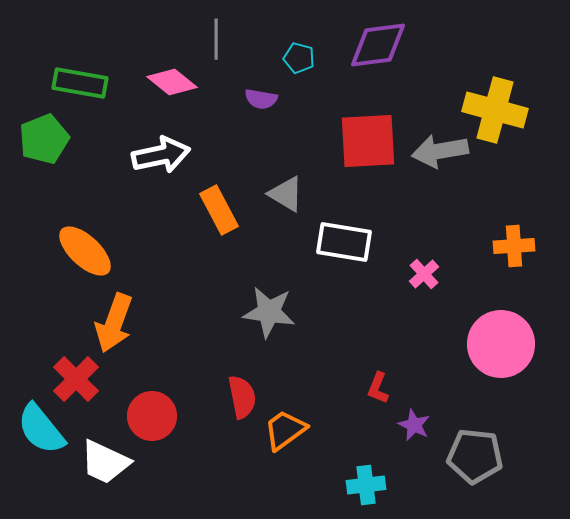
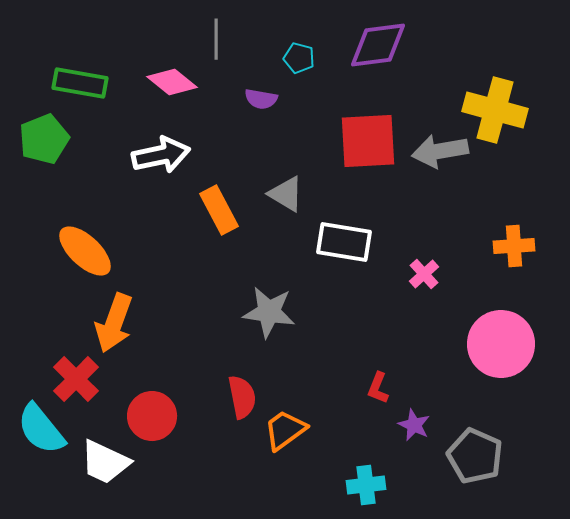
gray pentagon: rotated 18 degrees clockwise
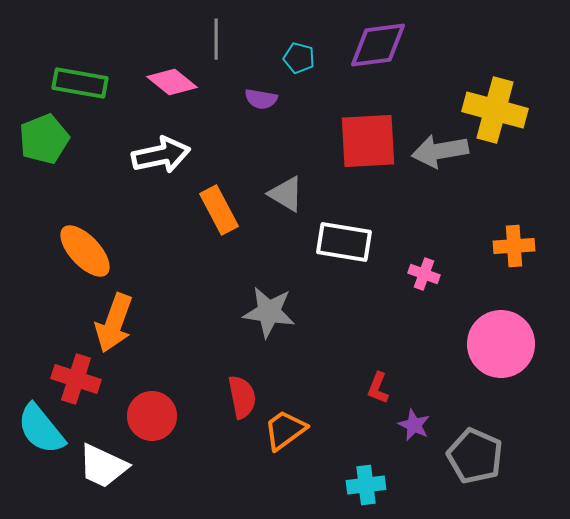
orange ellipse: rotated 4 degrees clockwise
pink cross: rotated 28 degrees counterclockwise
red cross: rotated 27 degrees counterclockwise
white trapezoid: moved 2 px left, 4 px down
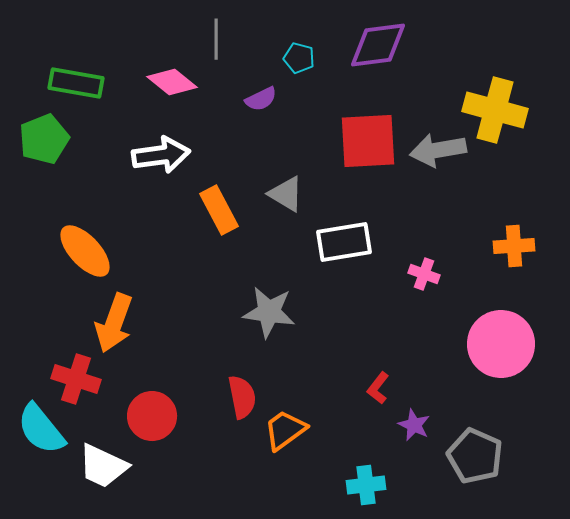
green rectangle: moved 4 px left
purple semicircle: rotated 36 degrees counterclockwise
gray arrow: moved 2 px left, 1 px up
white arrow: rotated 4 degrees clockwise
white rectangle: rotated 18 degrees counterclockwise
red L-shape: rotated 16 degrees clockwise
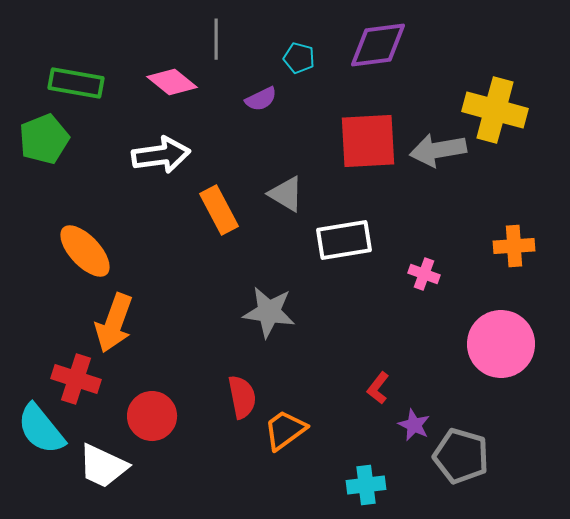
white rectangle: moved 2 px up
gray pentagon: moved 14 px left; rotated 8 degrees counterclockwise
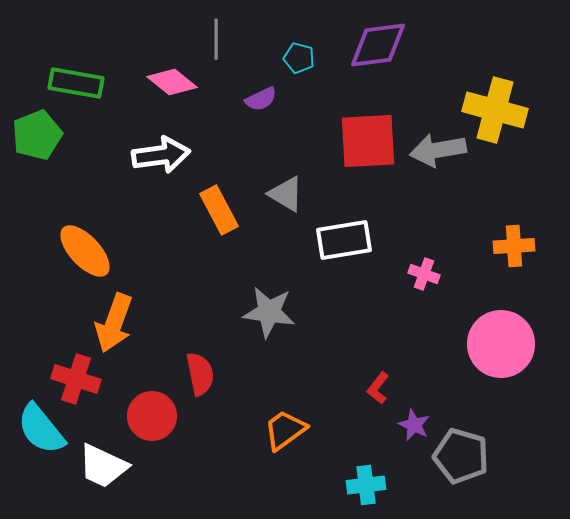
green pentagon: moved 7 px left, 4 px up
red semicircle: moved 42 px left, 23 px up
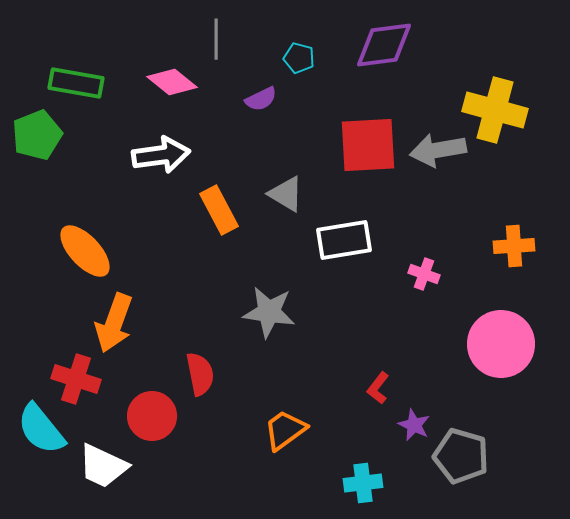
purple diamond: moved 6 px right
red square: moved 4 px down
cyan cross: moved 3 px left, 2 px up
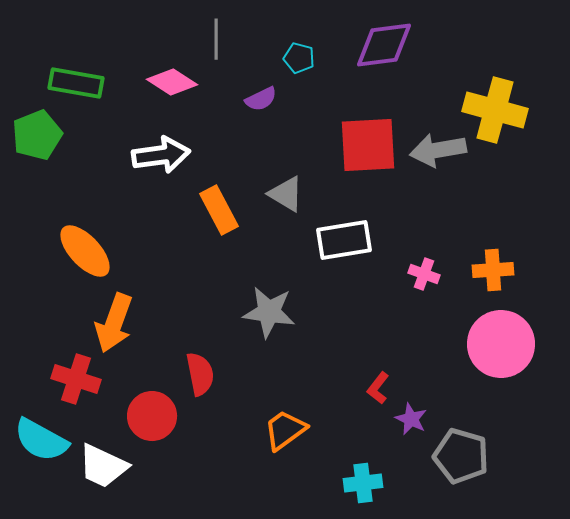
pink diamond: rotated 6 degrees counterclockwise
orange cross: moved 21 px left, 24 px down
purple star: moved 3 px left, 6 px up
cyan semicircle: moved 11 px down; rotated 22 degrees counterclockwise
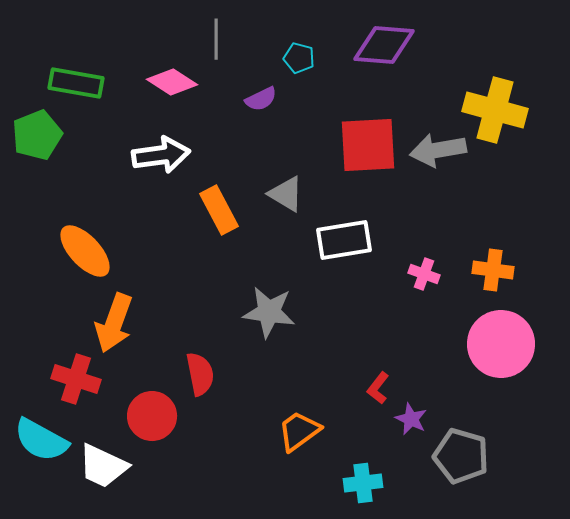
purple diamond: rotated 12 degrees clockwise
orange cross: rotated 12 degrees clockwise
orange trapezoid: moved 14 px right, 1 px down
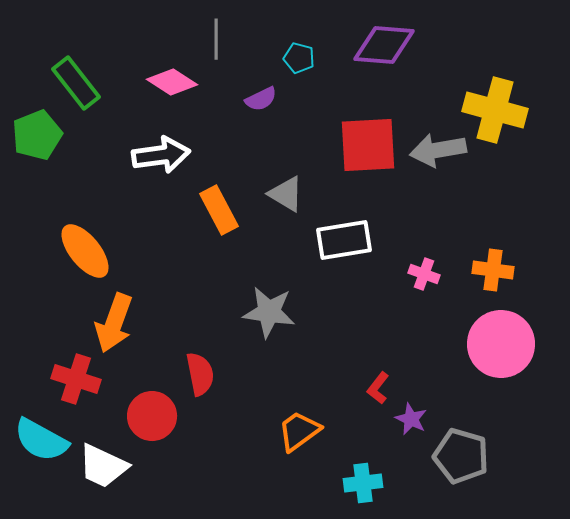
green rectangle: rotated 42 degrees clockwise
orange ellipse: rotated 4 degrees clockwise
